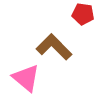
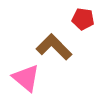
red pentagon: moved 5 px down
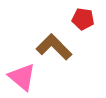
pink triangle: moved 4 px left, 1 px up
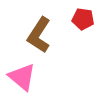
brown L-shape: moved 15 px left, 12 px up; rotated 102 degrees counterclockwise
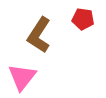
pink triangle: rotated 28 degrees clockwise
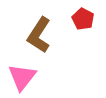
red pentagon: rotated 20 degrees clockwise
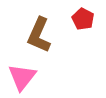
brown L-shape: rotated 9 degrees counterclockwise
